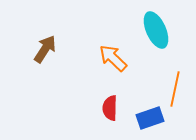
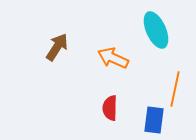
brown arrow: moved 12 px right, 2 px up
orange arrow: rotated 20 degrees counterclockwise
blue rectangle: moved 4 px right, 2 px down; rotated 64 degrees counterclockwise
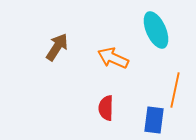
orange line: moved 1 px down
red semicircle: moved 4 px left
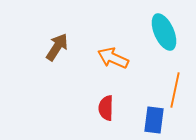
cyan ellipse: moved 8 px right, 2 px down
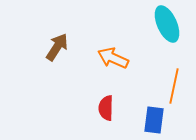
cyan ellipse: moved 3 px right, 8 px up
orange line: moved 1 px left, 4 px up
